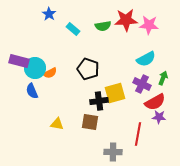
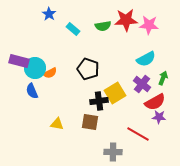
purple cross: rotated 12 degrees clockwise
yellow square: rotated 15 degrees counterclockwise
red line: rotated 70 degrees counterclockwise
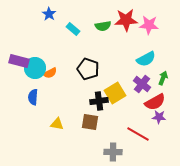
blue semicircle: moved 1 px right, 6 px down; rotated 28 degrees clockwise
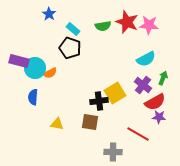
red star: moved 1 px right, 2 px down; rotated 25 degrees clockwise
black pentagon: moved 18 px left, 21 px up
purple cross: moved 1 px right, 1 px down
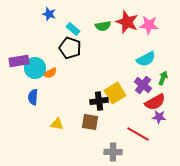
blue star: rotated 16 degrees counterclockwise
purple rectangle: rotated 24 degrees counterclockwise
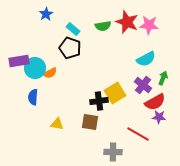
blue star: moved 3 px left; rotated 24 degrees clockwise
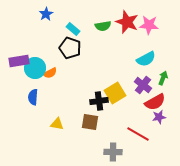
purple star: rotated 16 degrees counterclockwise
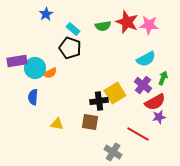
purple rectangle: moved 2 px left
gray cross: rotated 30 degrees clockwise
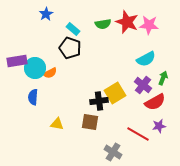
green semicircle: moved 2 px up
purple star: moved 9 px down
